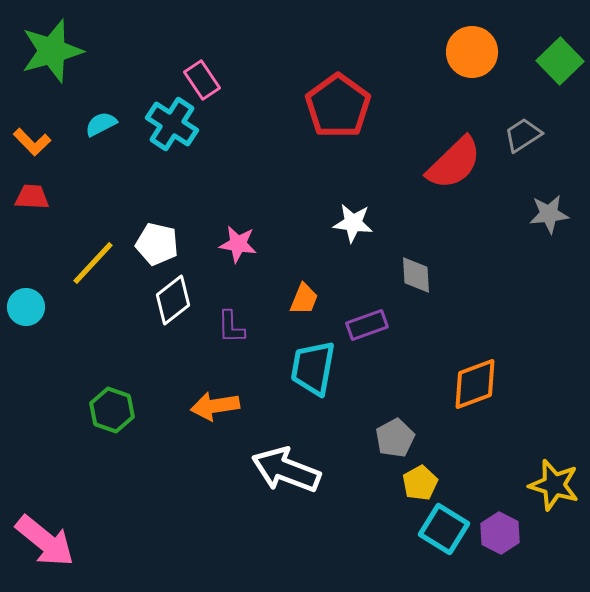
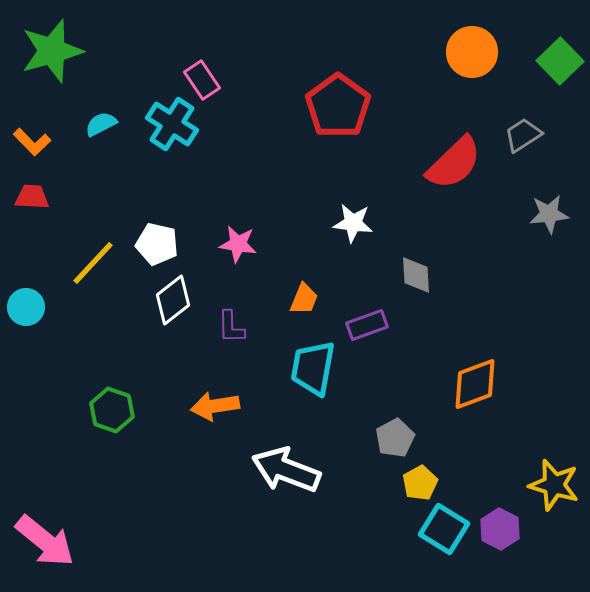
purple hexagon: moved 4 px up
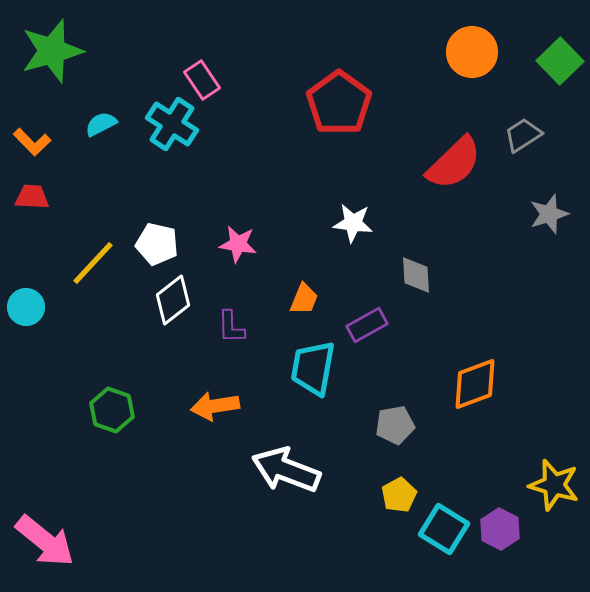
red pentagon: moved 1 px right, 3 px up
gray star: rotated 12 degrees counterclockwise
purple rectangle: rotated 9 degrees counterclockwise
gray pentagon: moved 13 px up; rotated 18 degrees clockwise
yellow pentagon: moved 21 px left, 12 px down
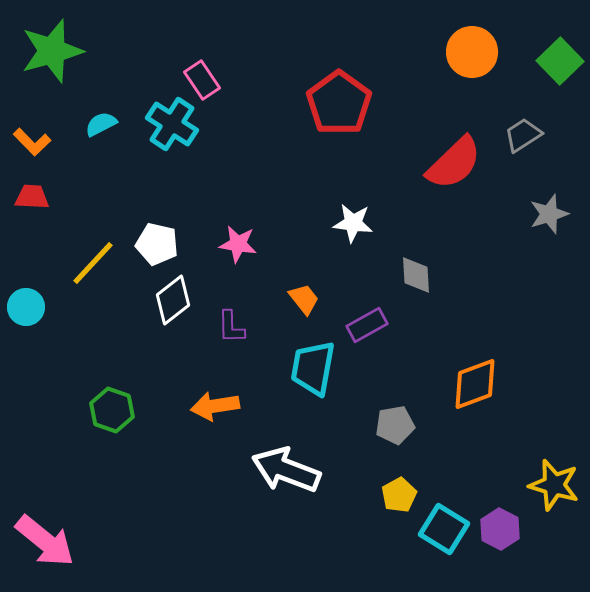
orange trapezoid: rotated 60 degrees counterclockwise
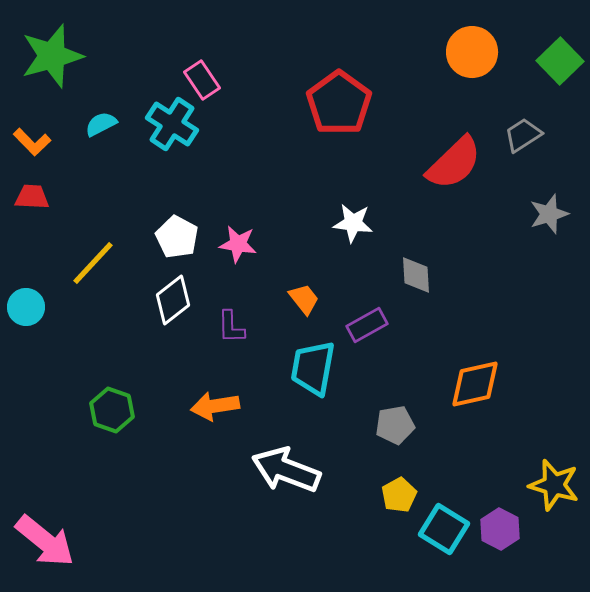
green star: moved 5 px down
white pentagon: moved 20 px right, 7 px up; rotated 15 degrees clockwise
orange diamond: rotated 8 degrees clockwise
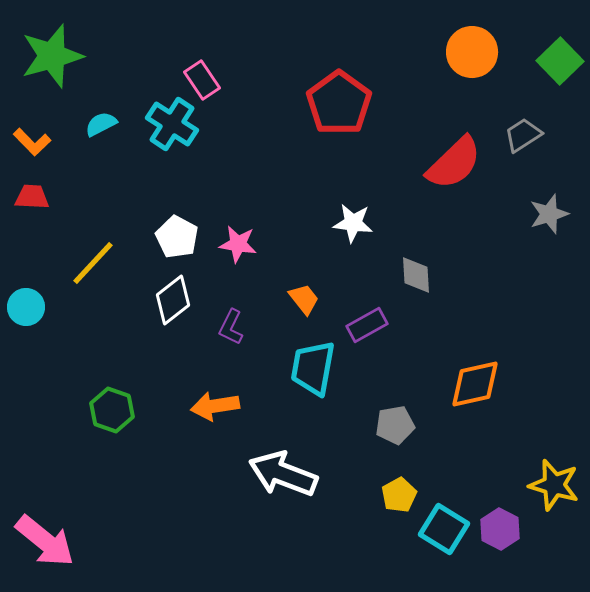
purple L-shape: rotated 27 degrees clockwise
white arrow: moved 3 px left, 4 px down
